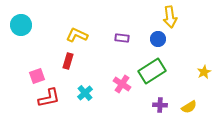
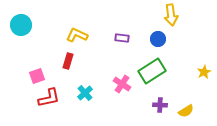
yellow arrow: moved 1 px right, 2 px up
yellow semicircle: moved 3 px left, 4 px down
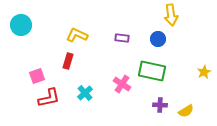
green rectangle: rotated 44 degrees clockwise
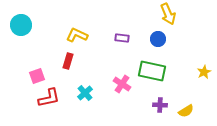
yellow arrow: moved 3 px left, 1 px up; rotated 15 degrees counterclockwise
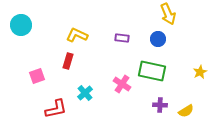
yellow star: moved 4 px left
red L-shape: moved 7 px right, 11 px down
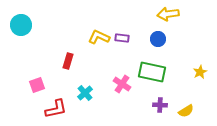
yellow arrow: rotated 105 degrees clockwise
yellow L-shape: moved 22 px right, 2 px down
green rectangle: moved 1 px down
pink square: moved 9 px down
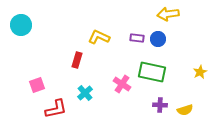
purple rectangle: moved 15 px right
red rectangle: moved 9 px right, 1 px up
yellow semicircle: moved 1 px left, 1 px up; rotated 14 degrees clockwise
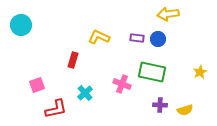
red rectangle: moved 4 px left
pink cross: rotated 12 degrees counterclockwise
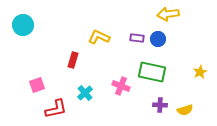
cyan circle: moved 2 px right
pink cross: moved 1 px left, 2 px down
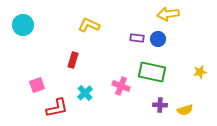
yellow L-shape: moved 10 px left, 12 px up
yellow star: rotated 16 degrees clockwise
red L-shape: moved 1 px right, 1 px up
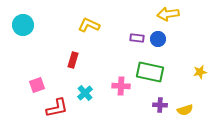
green rectangle: moved 2 px left
pink cross: rotated 18 degrees counterclockwise
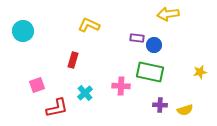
cyan circle: moved 6 px down
blue circle: moved 4 px left, 6 px down
